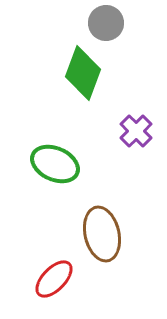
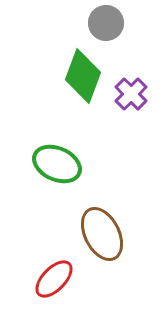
green diamond: moved 3 px down
purple cross: moved 5 px left, 37 px up
green ellipse: moved 2 px right
brown ellipse: rotated 14 degrees counterclockwise
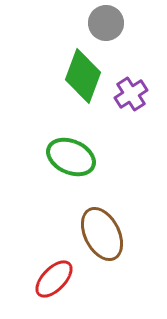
purple cross: rotated 12 degrees clockwise
green ellipse: moved 14 px right, 7 px up
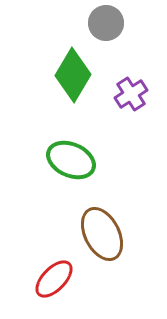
green diamond: moved 10 px left, 1 px up; rotated 10 degrees clockwise
green ellipse: moved 3 px down
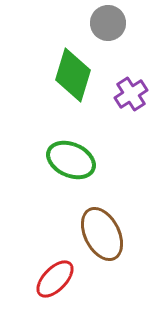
gray circle: moved 2 px right
green diamond: rotated 14 degrees counterclockwise
red ellipse: moved 1 px right
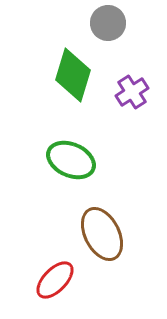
purple cross: moved 1 px right, 2 px up
red ellipse: moved 1 px down
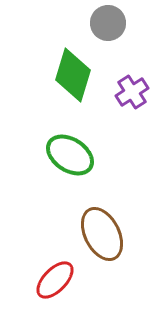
green ellipse: moved 1 px left, 5 px up; rotated 9 degrees clockwise
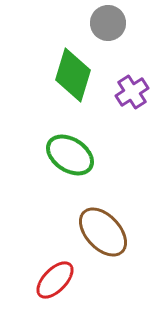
brown ellipse: moved 1 px right, 2 px up; rotated 16 degrees counterclockwise
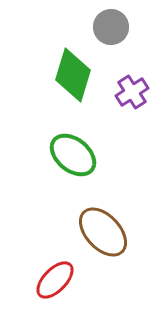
gray circle: moved 3 px right, 4 px down
green ellipse: moved 3 px right; rotated 6 degrees clockwise
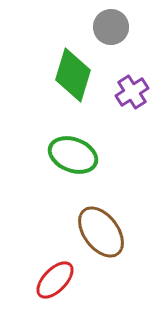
green ellipse: rotated 18 degrees counterclockwise
brown ellipse: moved 2 px left; rotated 6 degrees clockwise
